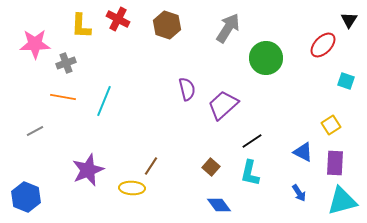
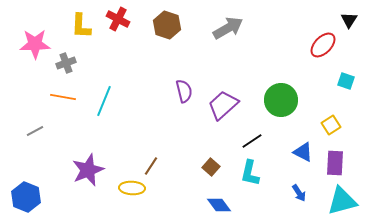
gray arrow: rotated 28 degrees clockwise
green circle: moved 15 px right, 42 px down
purple semicircle: moved 3 px left, 2 px down
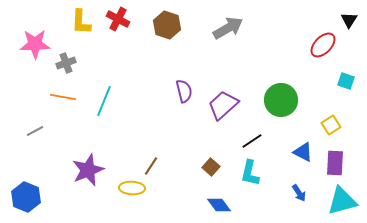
yellow L-shape: moved 4 px up
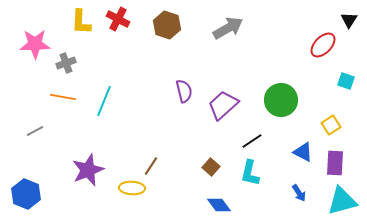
blue hexagon: moved 3 px up
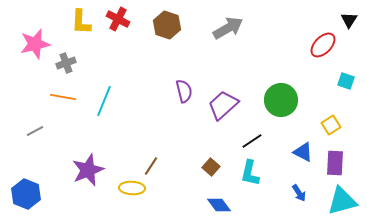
pink star: rotated 12 degrees counterclockwise
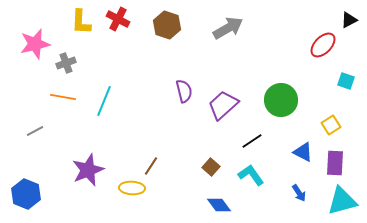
black triangle: rotated 30 degrees clockwise
cyan L-shape: moved 1 px right, 2 px down; rotated 132 degrees clockwise
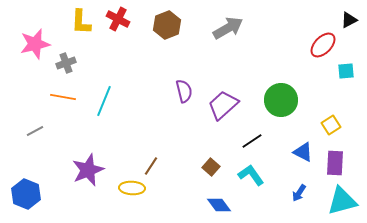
brown hexagon: rotated 20 degrees clockwise
cyan square: moved 10 px up; rotated 24 degrees counterclockwise
blue arrow: rotated 66 degrees clockwise
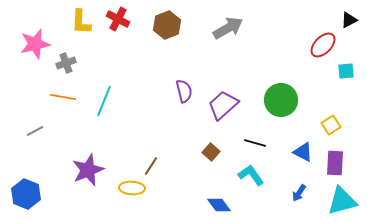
black line: moved 3 px right, 2 px down; rotated 50 degrees clockwise
brown square: moved 15 px up
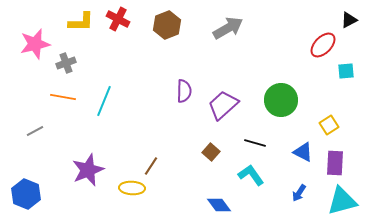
yellow L-shape: rotated 92 degrees counterclockwise
purple semicircle: rotated 15 degrees clockwise
yellow square: moved 2 px left
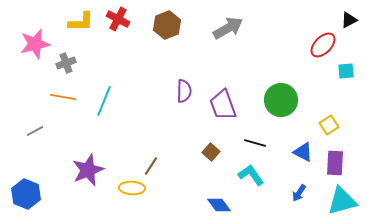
purple trapezoid: rotated 68 degrees counterclockwise
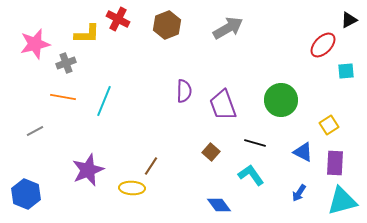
yellow L-shape: moved 6 px right, 12 px down
